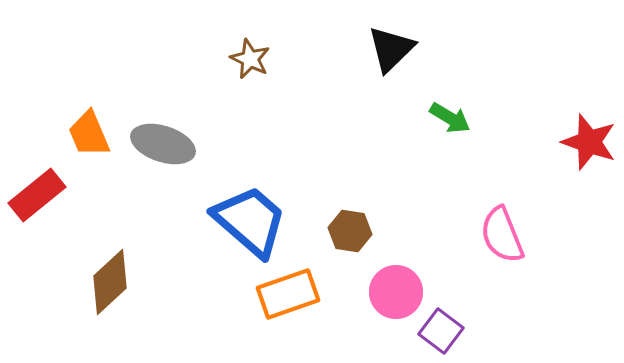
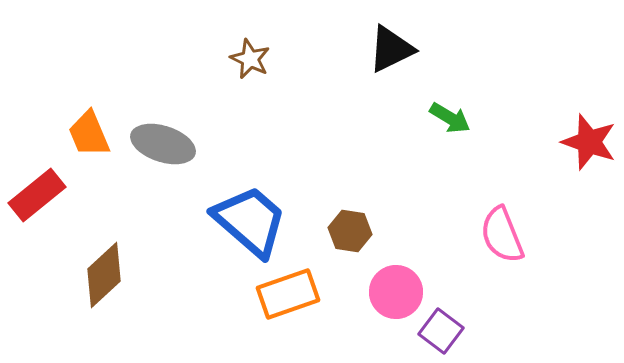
black triangle: rotated 18 degrees clockwise
brown diamond: moved 6 px left, 7 px up
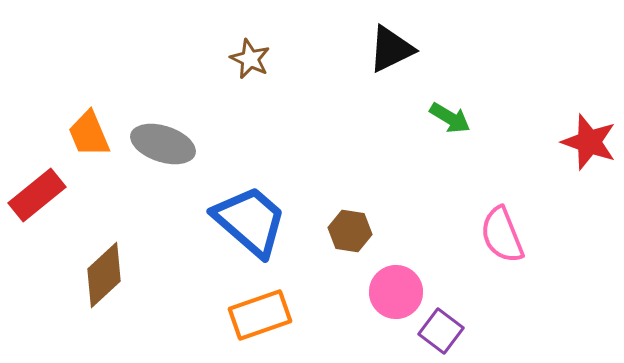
orange rectangle: moved 28 px left, 21 px down
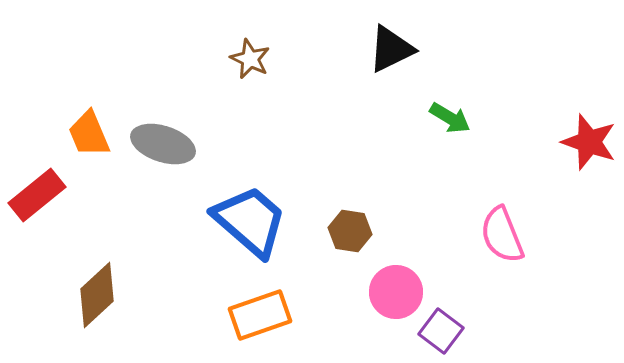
brown diamond: moved 7 px left, 20 px down
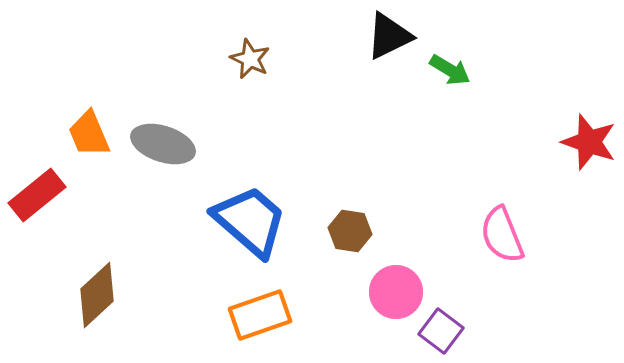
black triangle: moved 2 px left, 13 px up
green arrow: moved 48 px up
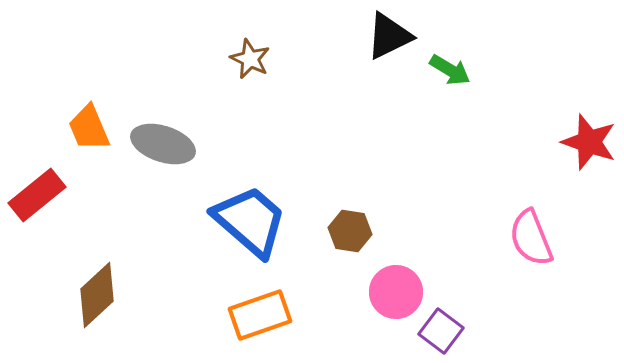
orange trapezoid: moved 6 px up
pink semicircle: moved 29 px right, 3 px down
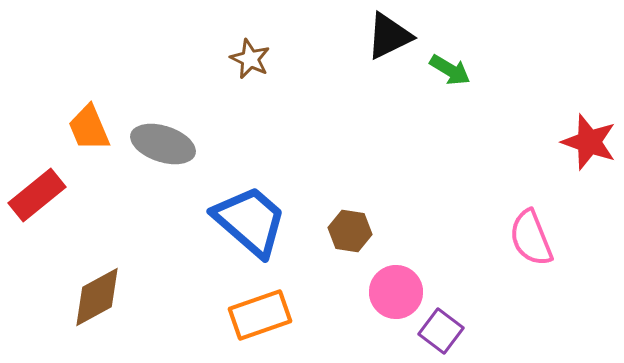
brown diamond: moved 2 px down; rotated 14 degrees clockwise
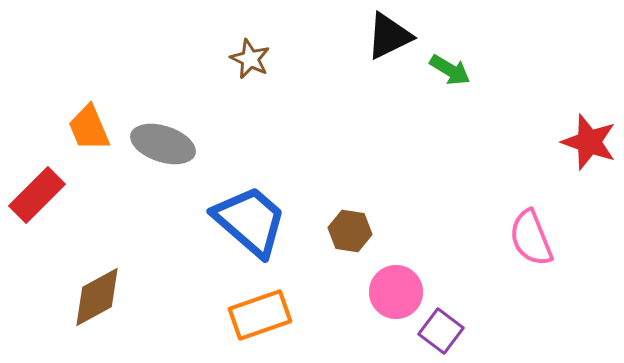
red rectangle: rotated 6 degrees counterclockwise
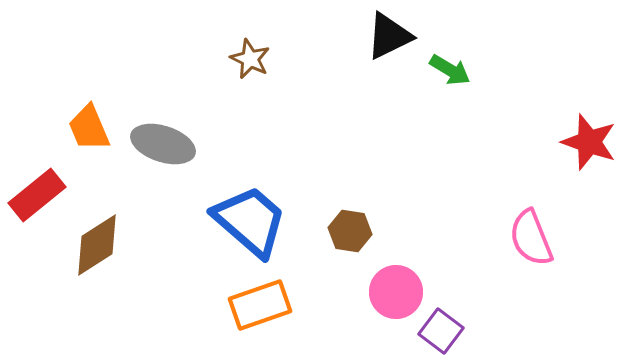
red rectangle: rotated 6 degrees clockwise
brown diamond: moved 52 px up; rotated 4 degrees counterclockwise
orange rectangle: moved 10 px up
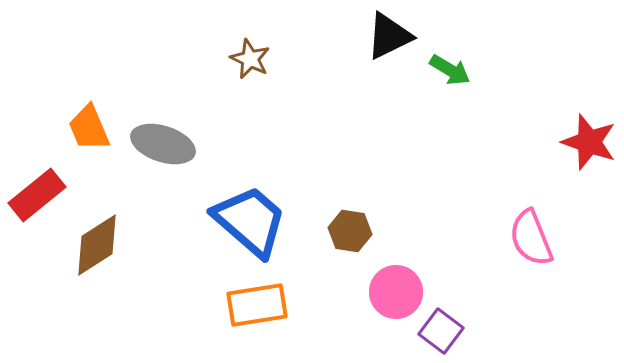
orange rectangle: moved 3 px left; rotated 10 degrees clockwise
